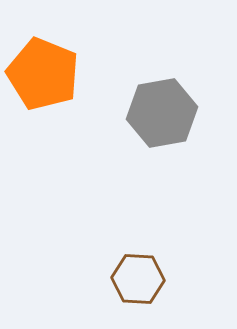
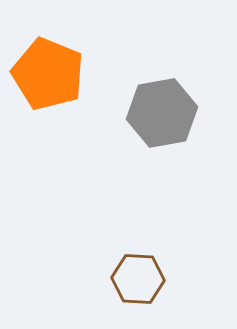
orange pentagon: moved 5 px right
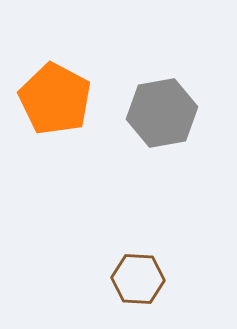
orange pentagon: moved 7 px right, 25 px down; rotated 6 degrees clockwise
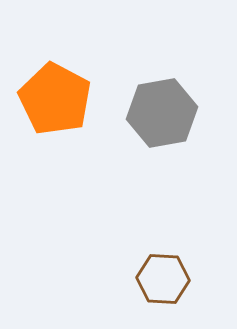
brown hexagon: moved 25 px right
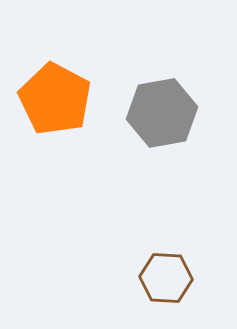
brown hexagon: moved 3 px right, 1 px up
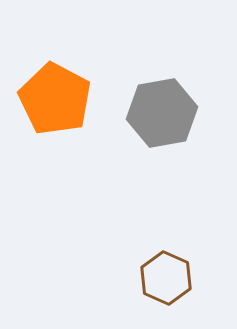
brown hexagon: rotated 21 degrees clockwise
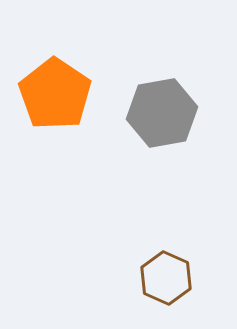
orange pentagon: moved 5 px up; rotated 6 degrees clockwise
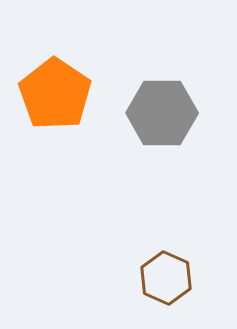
gray hexagon: rotated 10 degrees clockwise
